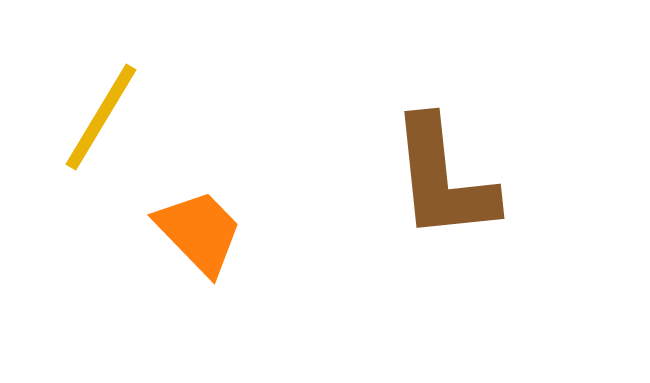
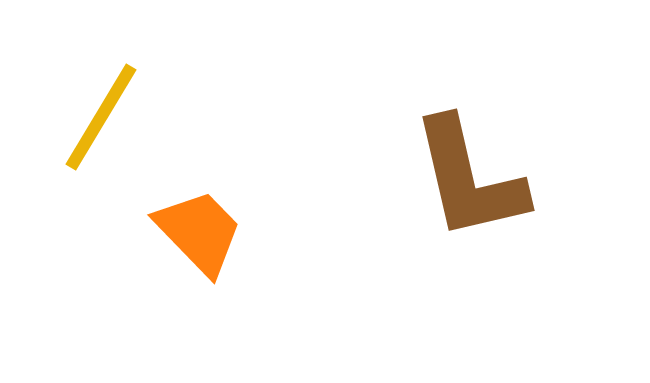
brown L-shape: moved 26 px right; rotated 7 degrees counterclockwise
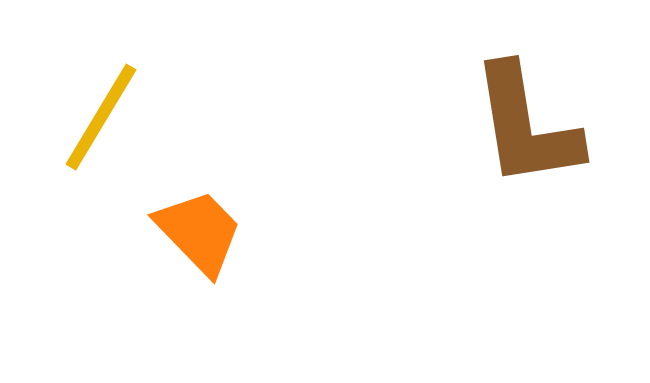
brown L-shape: moved 57 px right, 53 px up; rotated 4 degrees clockwise
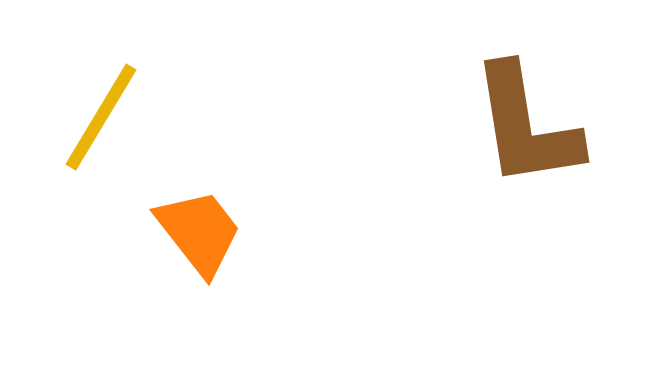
orange trapezoid: rotated 6 degrees clockwise
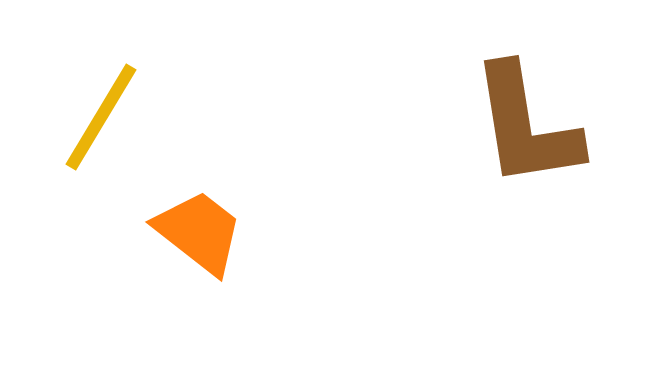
orange trapezoid: rotated 14 degrees counterclockwise
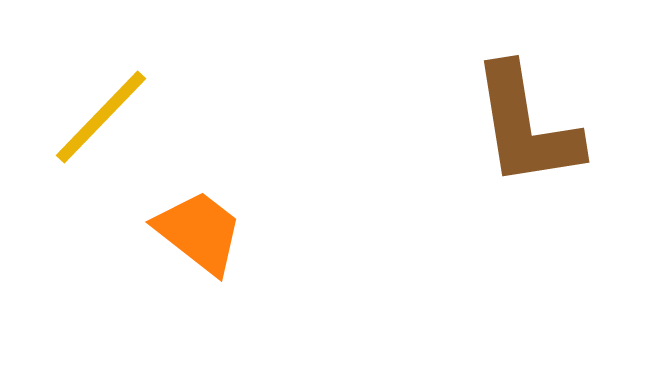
yellow line: rotated 13 degrees clockwise
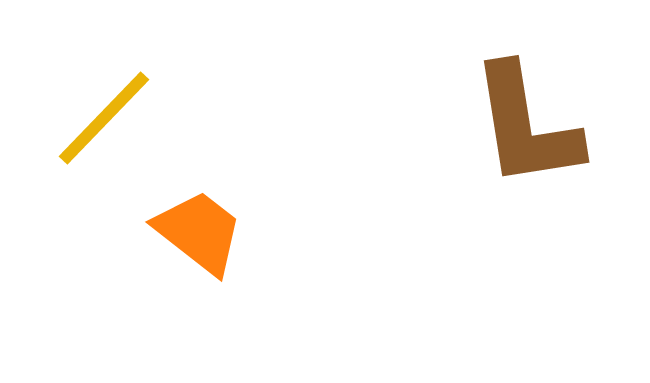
yellow line: moved 3 px right, 1 px down
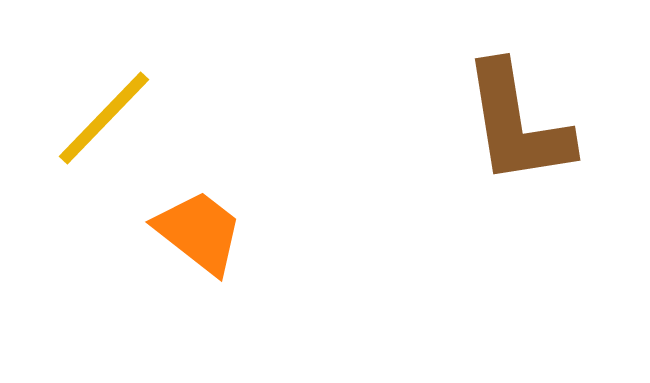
brown L-shape: moved 9 px left, 2 px up
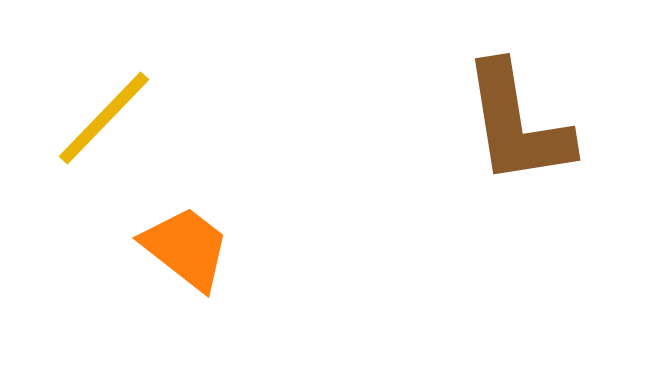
orange trapezoid: moved 13 px left, 16 px down
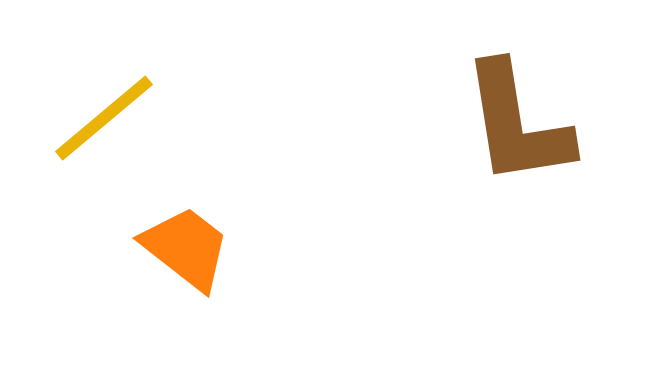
yellow line: rotated 6 degrees clockwise
